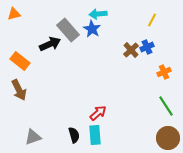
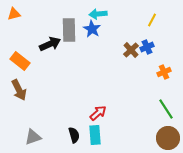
gray rectangle: moved 1 px right; rotated 40 degrees clockwise
green line: moved 3 px down
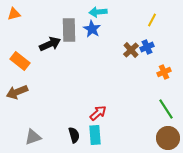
cyan arrow: moved 2 px up
brown arrow: moved 2 px left, 2 px down; rotated 95 degrees clockwise
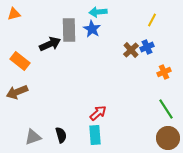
black semicircle: moved 13 px left
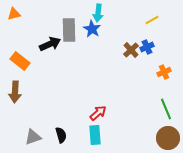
cyan arrow: moved 1 px down; rotated 78 degrees counterclockwise
yellow line: rotated 32 degrees clockwise
brown arrow: moved 2 px left; rotated 65 degrees counterclockwise
green line: rotated 10 degrees clockwise
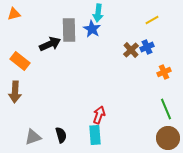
red arrow: moved 1 px right, 2 px down; rotated 30 degrees counterclockwise
